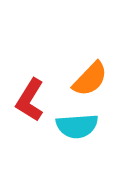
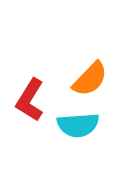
cyan semicircle: moved 1 px right, 1 px up
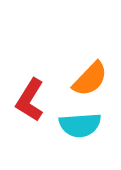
cyan semicircle: moved 2 px right
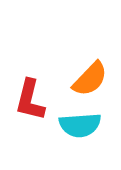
red L-shape: rotated 18 degrees counterclockwise
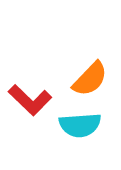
red L-shape: rotated 60 degrees counterclockwise
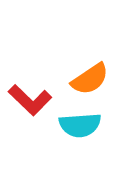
orange semicircle: rotated 12 degrees clockwise
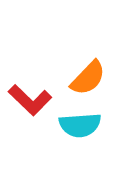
orange semicircle: moved 2 px left, 1 px up; rotated 12 degrees counterclockwise
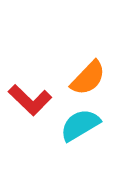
cyan semicircle: rotated 153 degrees clockwise
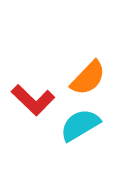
red L-shape: moved 3 px right
